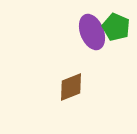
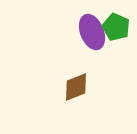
brown diamond: moved 5 px right
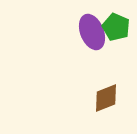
brown diamond: moved 30 px right, 11 px down
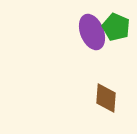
brown diamond: rotated 64 degrees counterclockwise
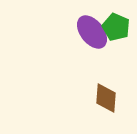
purple ellipse: rotated 16 degrees counterclockwise
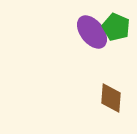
brown diamond: moved 5 px right
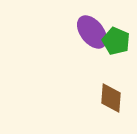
green pentagon: moved 14 px down
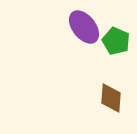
purple ellipse: moved 8 px left, 5 px up
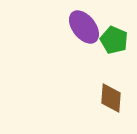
green pentagon: moved 2 px left, 1 px up
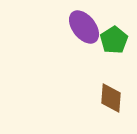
green pentagon: rotated 16 degrees clockwise
